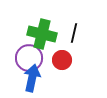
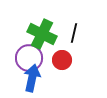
green cross: rotated 12 degrees clockwise
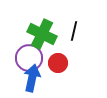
black line: moved 2 px up
red circle: moved 4 px left, 3 px down
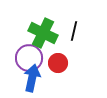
green cross: moved 1 px right, 1 px up
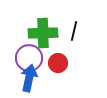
green cross: rotated 28 degrees counterclockwise
blue arrow: moved 3 px left
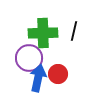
red circle: moved 11 px down
blue arrow: moved 9 px right
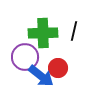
purple circle: moved 4 px left, 1 px up
red circle: moved 6 px up
blue arrow: moved 3 px right, 2 px up; rotated 116 degrees clockwise
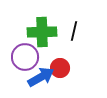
green cross: moved 1 px left, 1 px up
red circle: moved 2 px right
blue arrow: moved 1 px down; rotated 68 degrees counterclockwise
